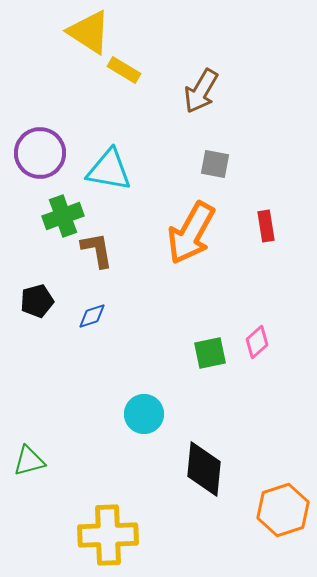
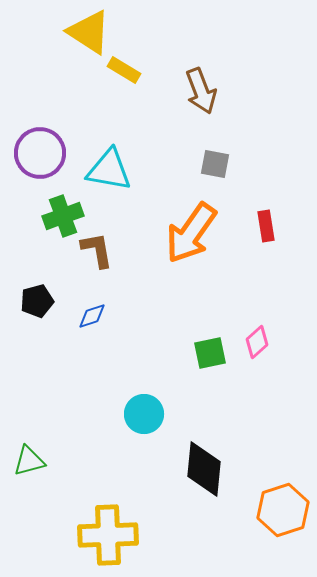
brown arrow: rotated 51 degrees counterclockwise
orange arrow: rotated 6 degrees clockwise
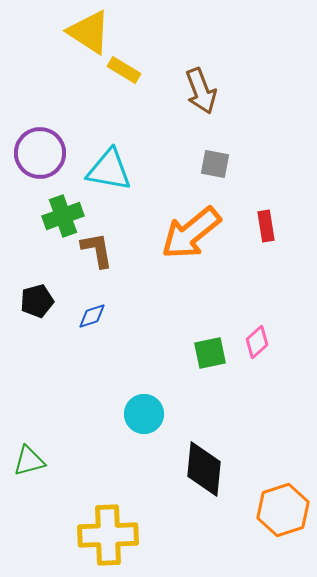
orange arrow: rotated 16 degrees clockwise
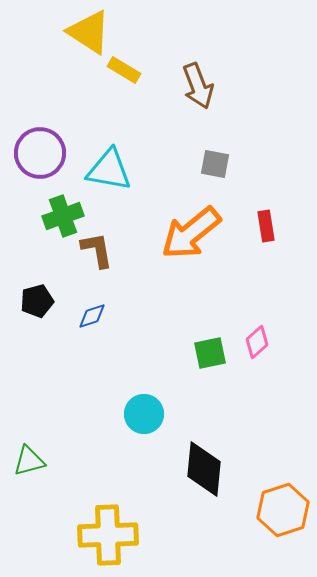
brown arrow: moved 3 px left, 5 px up
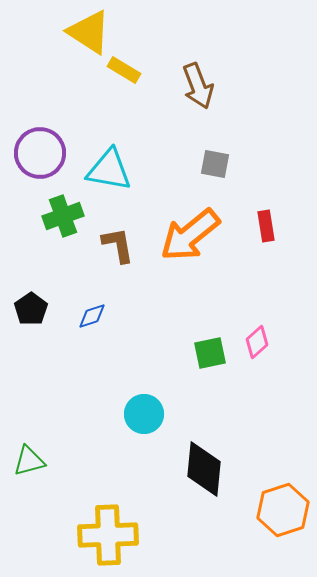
orange arrow: moved 1 px left, 2 px down
brown L-shape: moved 21 px right, 5 px up
black pentagon: moved 6 px left, 8 px down; rotated 20 degrees counterclockwise
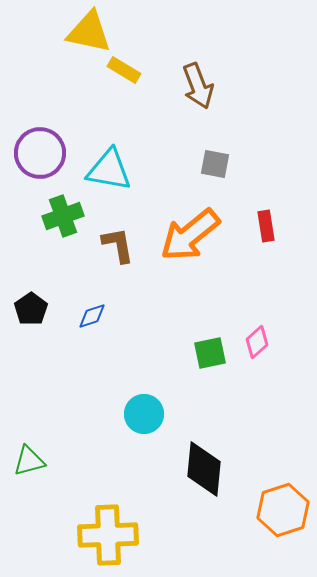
yellow triangle: rotated 21 degrees counterclockwise
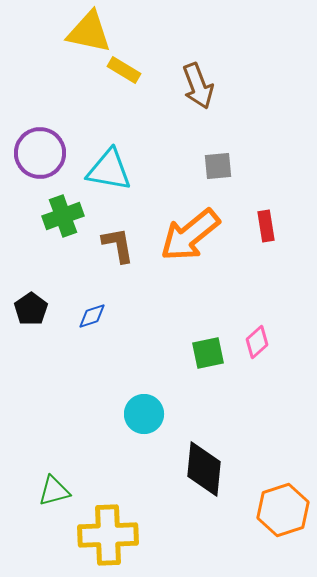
gray square: moved 3 px right, 2 px down; rotated 16 degrees counterclockwise
green square: moved 2 px left
green triangle: moved 25 px right, 30 px down
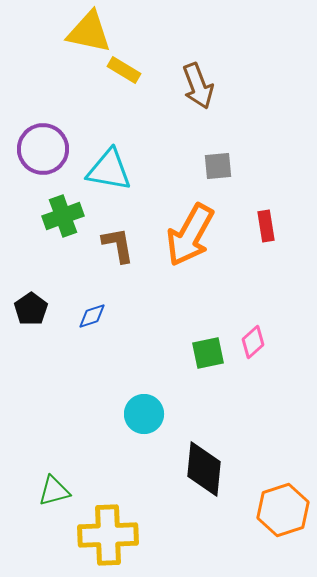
purple circle: moved 3 px right, 4 px up
orange arrow: rotated 22 degrees counterclockwise
pink diamond: moved 4 px left
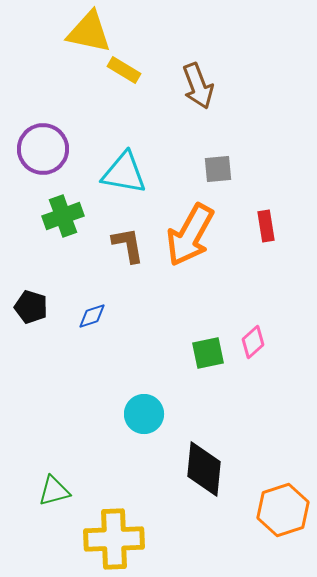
gray square: moved 3 px down
cyan triangle: moved 15 px right, 3 px down
brown L-shape: moved 10 px right
black pentagon: moved 2 px up; rotated 20 degrees counterclockwise
yellow cross: moved 6 px right, 4 px down
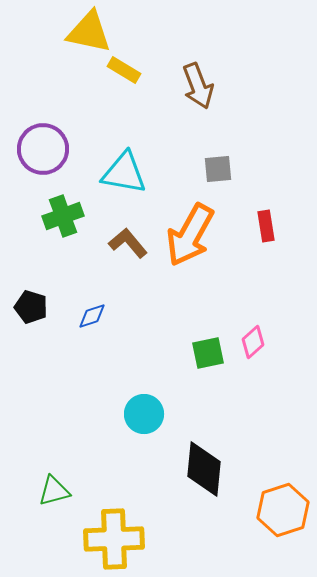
brown L-shape: moved 2 px up; rotated 30 degrees counterclockwise
